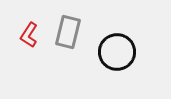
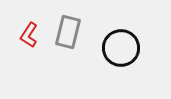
black circle: moved 4 px right, 4 px up
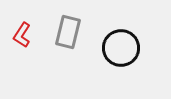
red L-shape: moved 7 px left
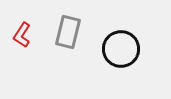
black circle: moved 1 px down
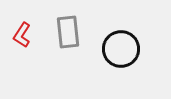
gray rectangle: rotated 20 degrees counterclockwise
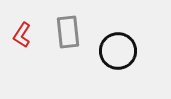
black circle: moved 3 px left, 2 px down
